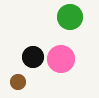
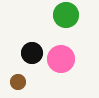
green circle: moved 4 px left, 2 px up
black circle: moved 1 px left, 4 px up
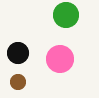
black circle: moved 14 px left
pink circle: moved 1 px left
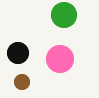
green circle: moved 2 px left
brown circle: moved 4 px right
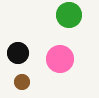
green circle: moved 5 px right
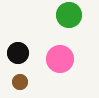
brown circle: moved 2 px left
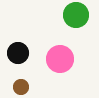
green circle: moved 7 px right
brown circle: moved 1 px right, 5 px down
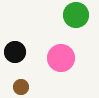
black circle: moved 3 px left, 1 px up
pink circle: moved 1 px right, 1 px up
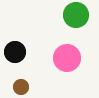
pink circle: moved 6 px right
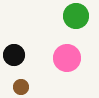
green circle: moved 1 px down
black circle: moved 1 px left, 3 px down
